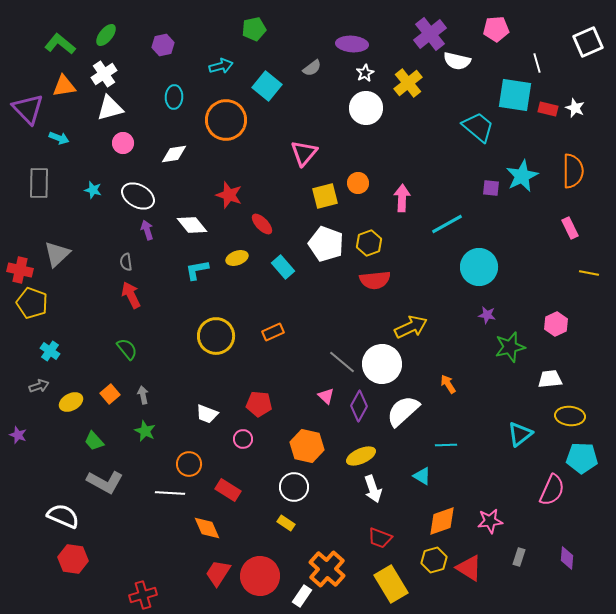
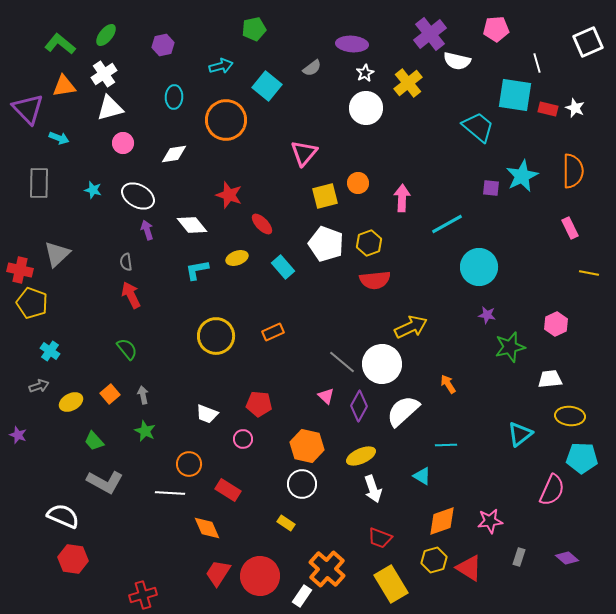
white circle at (294, 487): moved 8 px right, 3 px up
purple diamond at (567, 558): rotated 55 degrees counterclockwise
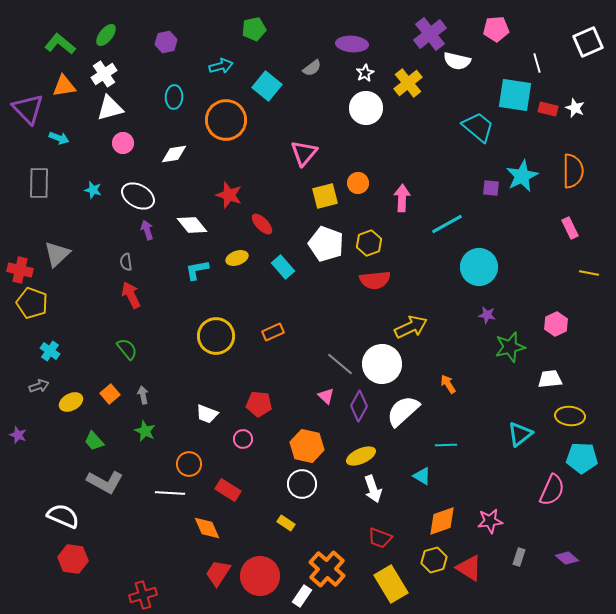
purple hexagon at (163, 45): moved 3 px right, 3 px up
gray line at (342, 362): moved 2 px left, 2 px down
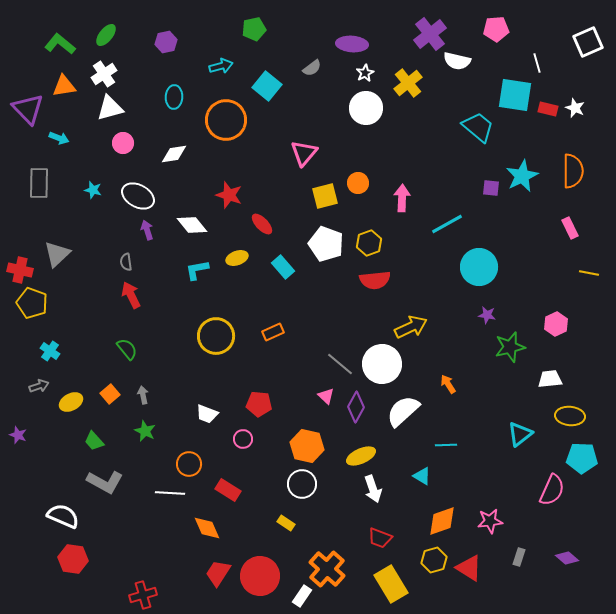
purple diamond at (359, 406): moved 3 px left, 1 px down
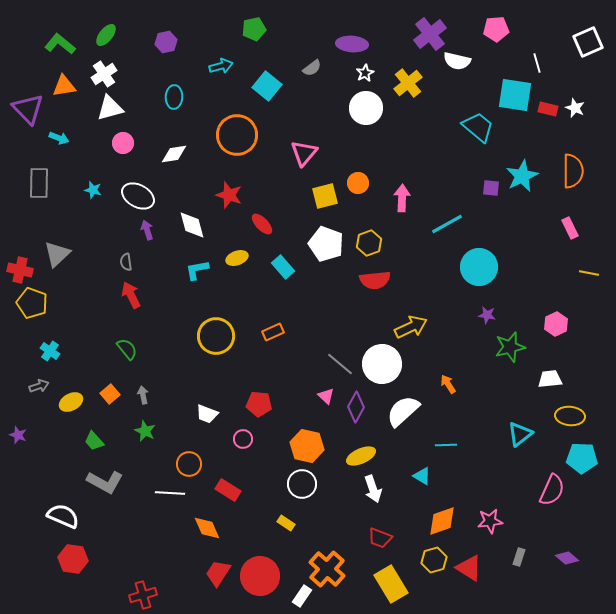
orange circle at (226, 120): moved 11 px right, 15 px down
white diamond at (192, 225): rotated 24 degrees clockwise
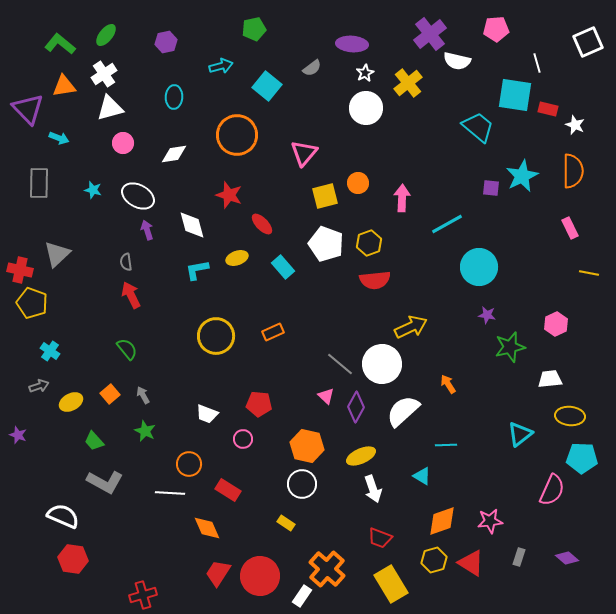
white star at (575, 108): moved 17 px down
gray arrow at (143, 395): rotated 18 degrees counterclockwise
red triangle at (469, 568): moved 2 px right, 5 px up
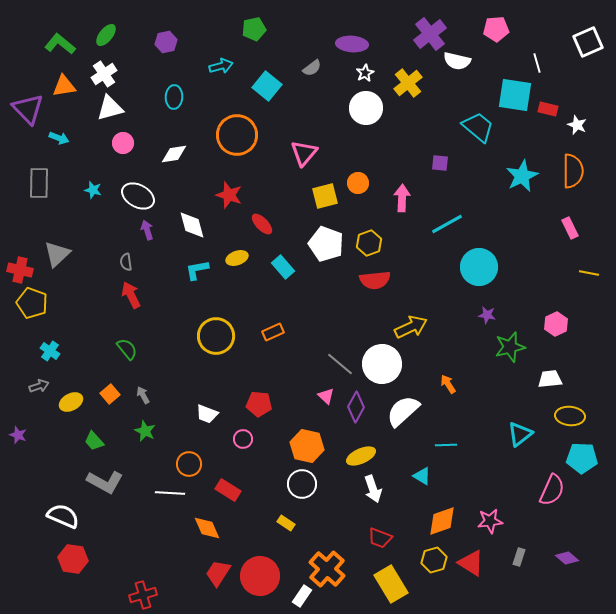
white star at (575, 125): moved 2 px right
purple square at (491, 188): moved 51 px left, 25 px up
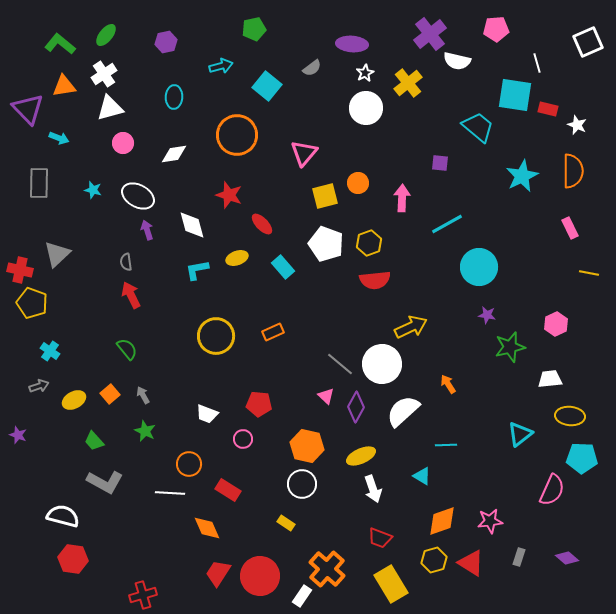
yellow ellipse at (71, 402): moved 3 px right, 2 px up
white semicircle at (63, 516): rotated 8 degrees counterclockwise
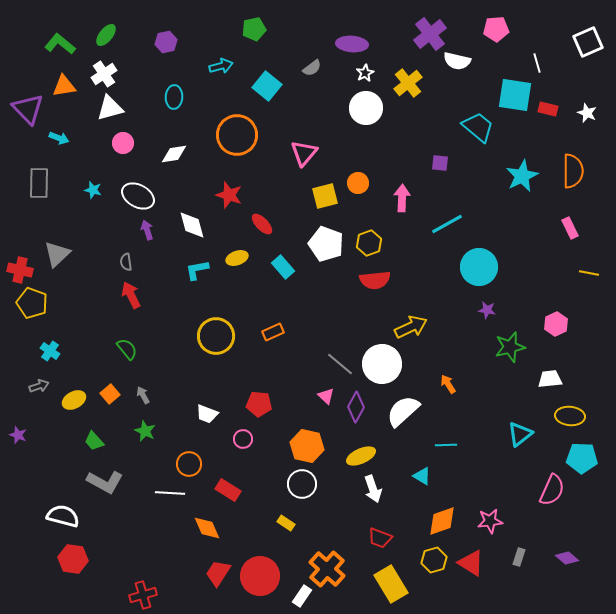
white star at (577, 125): moved 10 px right, 12 px up
purple star at (487, 315): moved 5 px up
